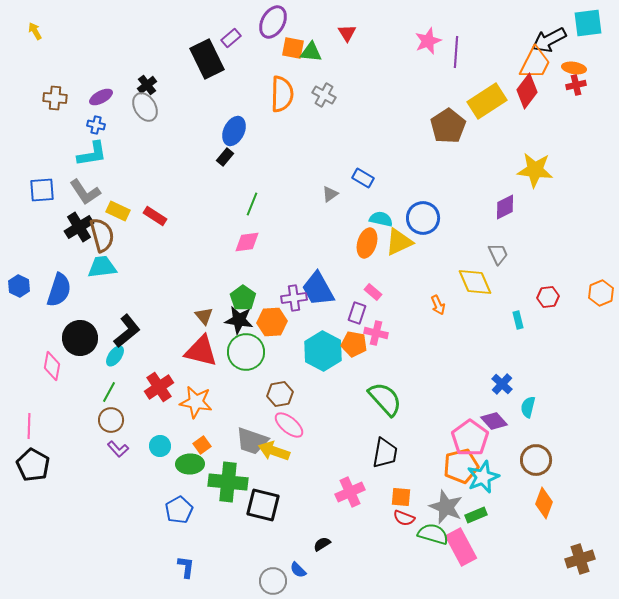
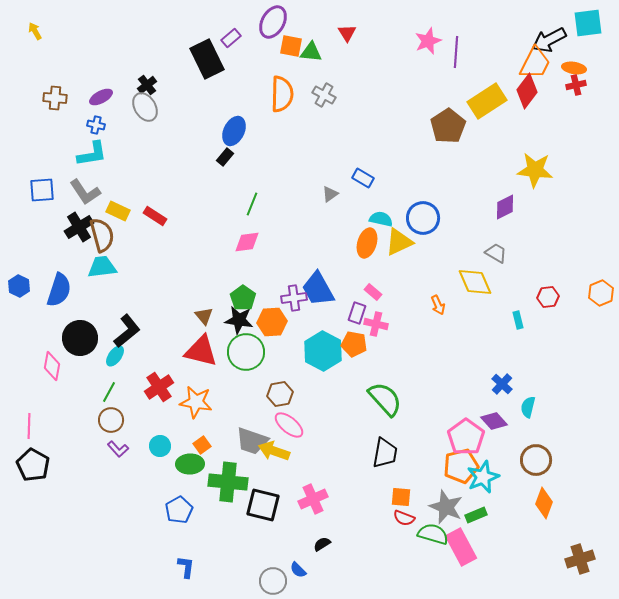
orange square at (293, 48): moved 2 px left, 2 px up
gray trapezoid at (498, 254): moved 2 px left, 1 px up; rotated 35 degrees counterclockwise
pink cross at (376, 333): moved 9 px up
pink pentagon at (470, 438): moved 4 px left, 1 px up
pink cross at (350, 492): moved 37 px left, 7 px down
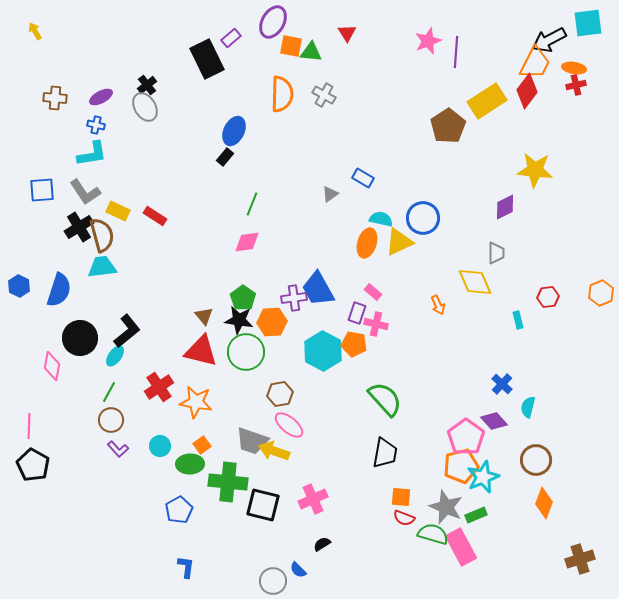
gray trapezoid at (496, 253): rotated 60 degrees clockwise
